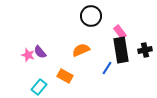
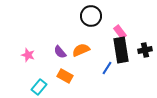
purple semicircle: moved 20 px right
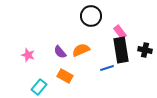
black cross: rotated 24 degrees clockwise
blue line: rotated 40 degrees clockwise
